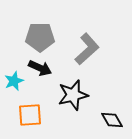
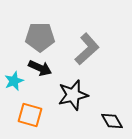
orange square: rotated 20 degrees clockwise
black diamond: moved 1 px down
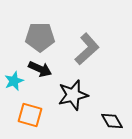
black arrow: moved 1 px down
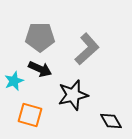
black diamond: moved 1 px left
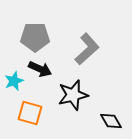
gray pentagon: moved 5 px left
orange square: moved 2 px up
